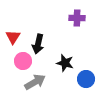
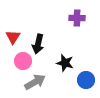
blue circle: moved 1 px down
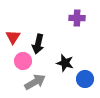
blue circle: moved 1 px left, 1 px up
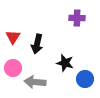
black arrow: moved 1 px left
pink circle: moved 10 px left, 7 px down
gray arrow: rotated 145 degrees counterclockwise
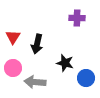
blue circle: moved 1 px right, 1 px up
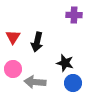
purple cross: moved 3 px left, 3 px up
black arrow: moved 2 px up
pink circle: moved 1 px down
blue circle: moved 13 px left, 5 px down
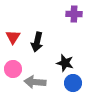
purple cross: moved 1 px up
